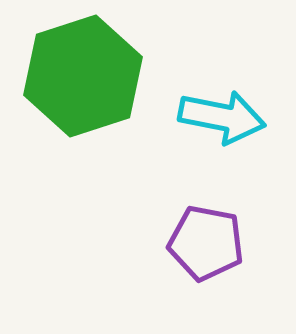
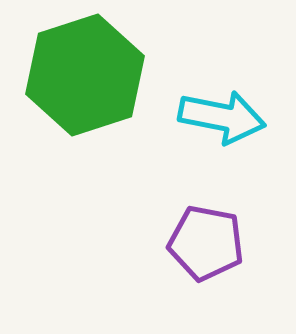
green hexagon: moved 2 px right, 1 px up
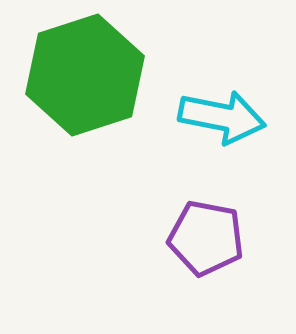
purple pentagon: moved 5 px up
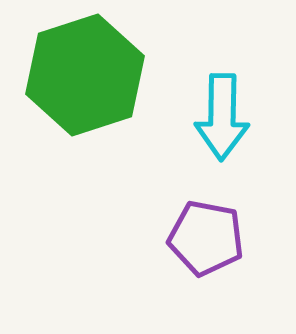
cyan arrow: rotated 80 degrees clockwise
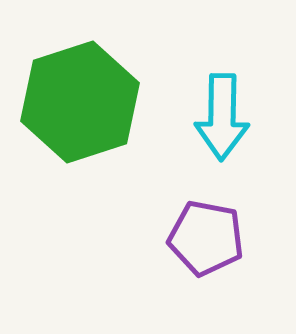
green hexagon: moved 5 px left, 27 px down
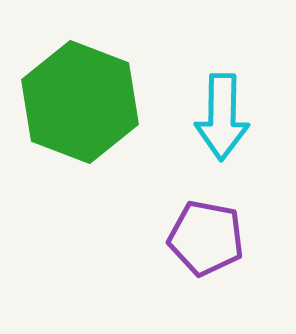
green hexagon: rotated 21 degrees counterclockwise
